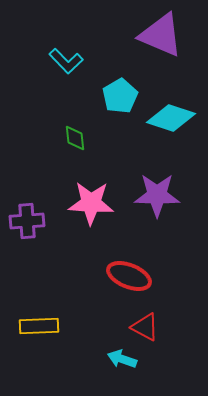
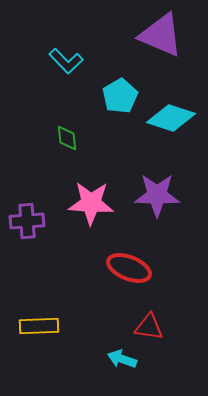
green diamond: moved 8 px left
red ellipse: moved 8 px up
red triangle: moved 4 px right; rotated 20 degrees counterclockwise
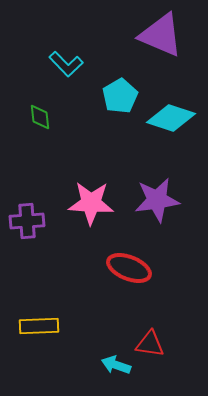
cyan L-shape: moved 3 px down
green diamond: moved 27 px left, 21 px up
purple star: moved 5 px down; rotated 9 degrees counterclockwise
red triangle: moved 1 px right, 17 px down
cyan arrow: moved 6 px left, 6 px down
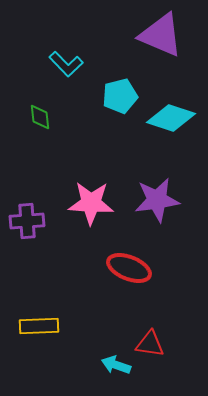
cyan pentagon: rotated 16 degrees clockwise
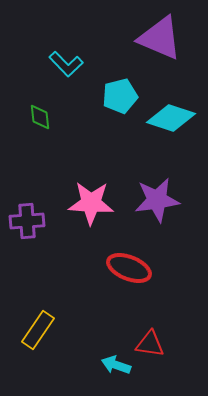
purple triangle: moved 1 px left, 3 px down
yellow rectangle: moved 1 px left, 4 px down; rotated 54 degrees counterclockwise
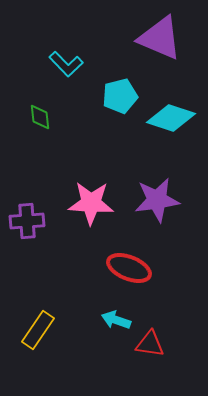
cyan arrow: moved 45 px up
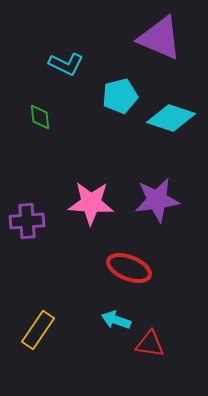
cyan L-shape: rotated 20 degrees counterclockwise
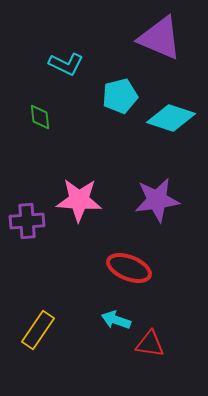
pink star: moved 12 px left, 3 px up
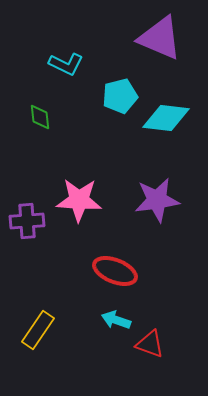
cyan diamond: moved 5 px left; rotated 12 degrees counterclockwise
red ellipse: moved 14 px left, 3 px down
red triangle: rotated 12 degrees clockwise
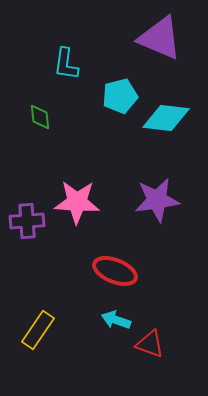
cyan L-shape: rotated 72 degrees clockwise
pink star: moved 2 px left, 2 px down
